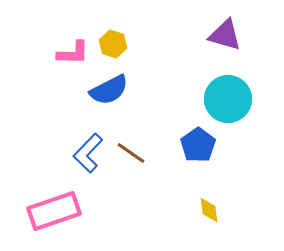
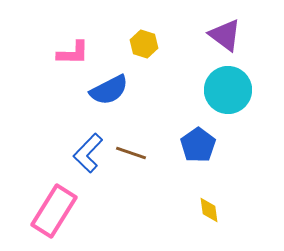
purple triangle: rotated 21 degrees clockwise
yellow hexagon: moved 31 px right
cyan circle: moved 9 px up
brown line: rotated 16 degrees counterclockwise
pink rectangle: rotated 39 degrees counterclockwise
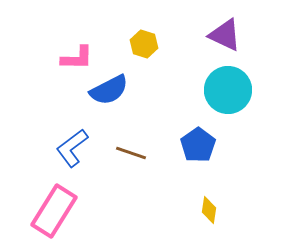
purple triangle: rotated 12 degrees counterclockwise
pink L-shape: moved 4 px right, 5 px down
blue L-shape: moved 16 px left, 5 px up; rotated 9 degrees clockwise
yellow diamond: rotated 16 degrees clockwise
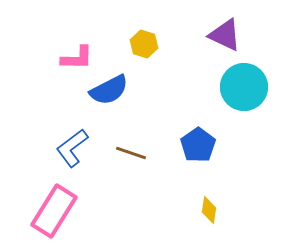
cyan circle: moved 16 px right, 3 px up
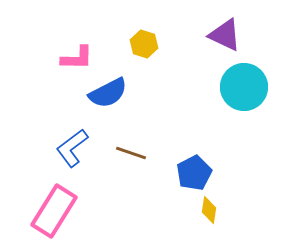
blue semicircle: moved 1 px left, 3 px down
blue pentagon: moved 4 px left, 28 px down; rotated 8 degrees clockwise
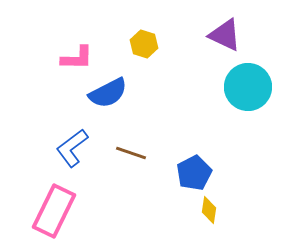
cyan circle: moved 4 px right
pink rectangle: rotated 6 degrees counterclockwise
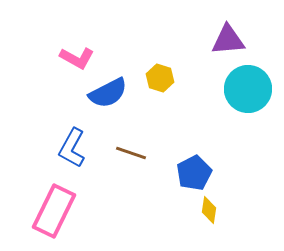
purple triangle: moved 3 px right, 5 px down; rotated 30 degrees counterclockwise
yellow hexagon: moved 16 px right, 34 px down
pink L-shape: rotated 28 degrees clockwise
cyan circle: moved 2 px down
blue L-shape: rotated 24 degrees counterclockwise
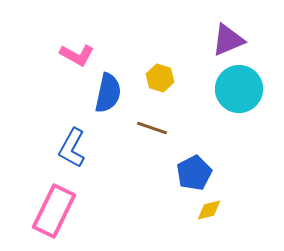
purple triangle: rotated 18 degrees counterclockwise
pink L-shape: moved 3 px up
cyan circle: moved 9 px left
blue semicircle: rotated 51 degrees counterclockwise
brown line: moved 21 px right, 25 px up
yellow diamond: rotated 68 degrees clockwise
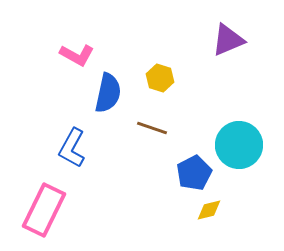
cyan circle: moved 56 px down
pink rectangle: moved 10 px left, 1 px up
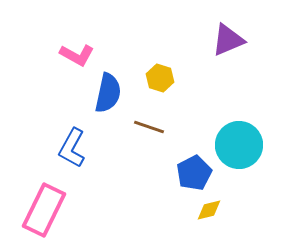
brown line: moved 3 px left, 1 px up
